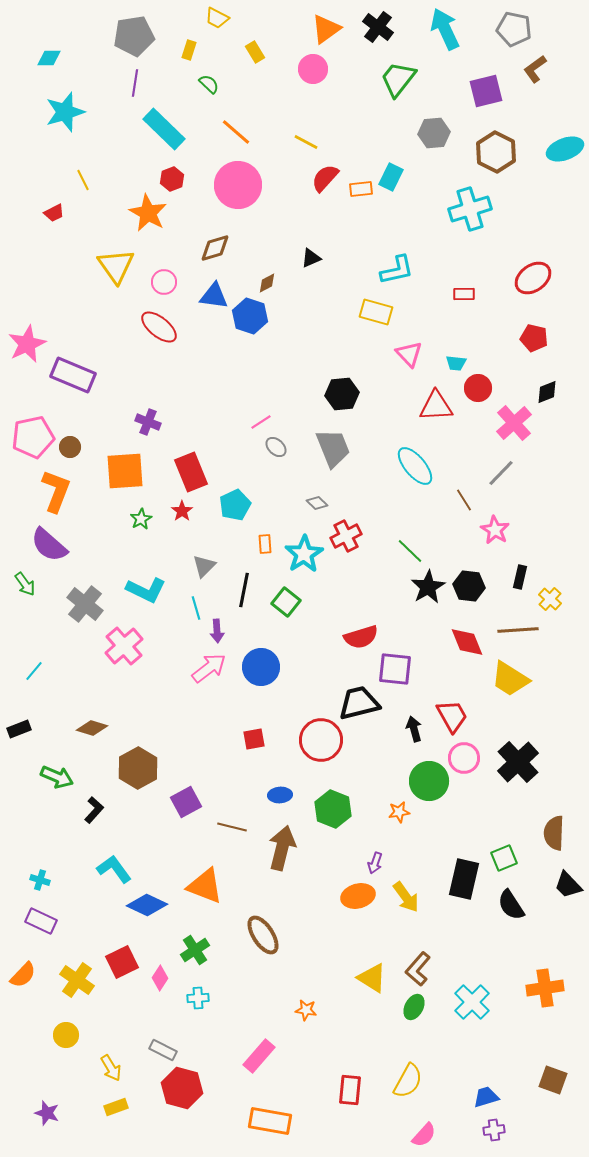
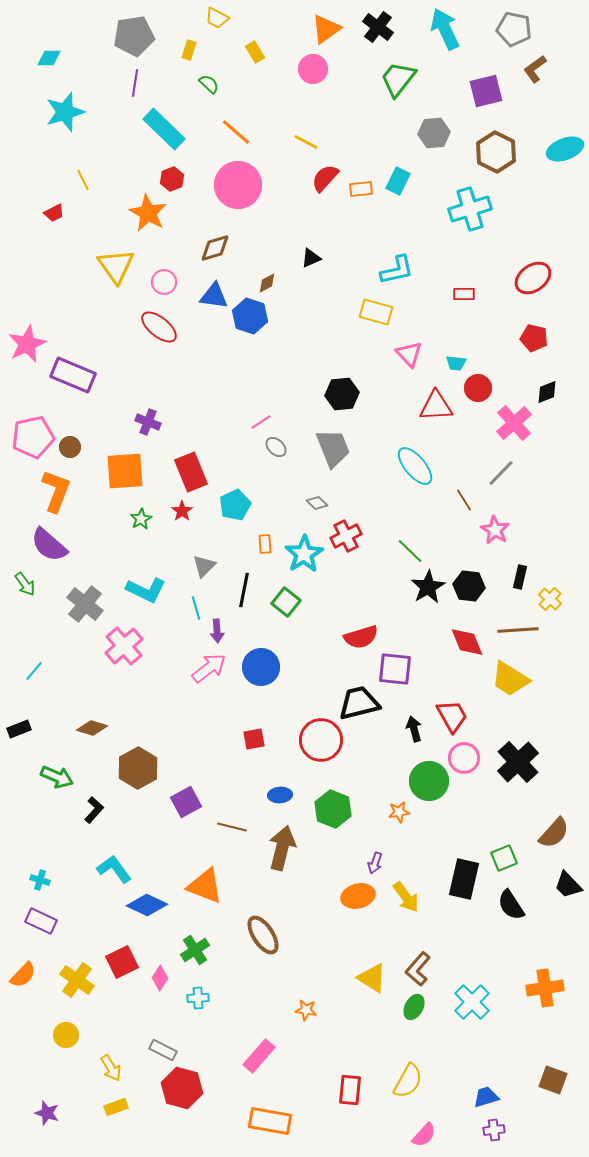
cyan rectangle at (391, 177): moved 7 px right, 4 px down
brown semicircle at (554, 833): rotated 140 degrees counterclockwise
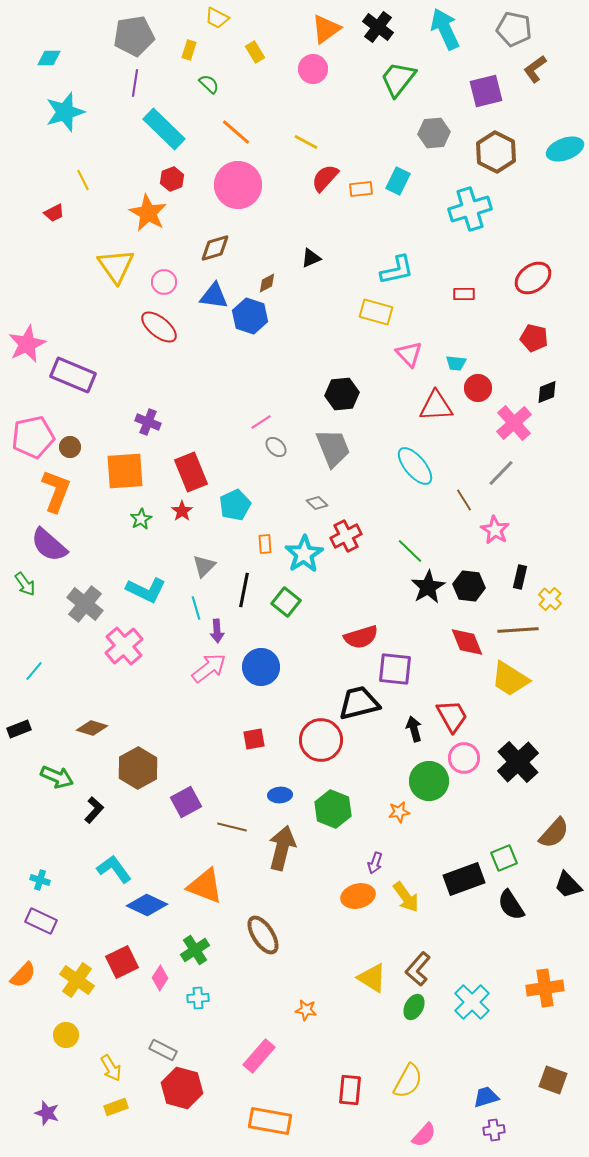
black rectangle at (464, 879): rotated 57 degrees clockwise
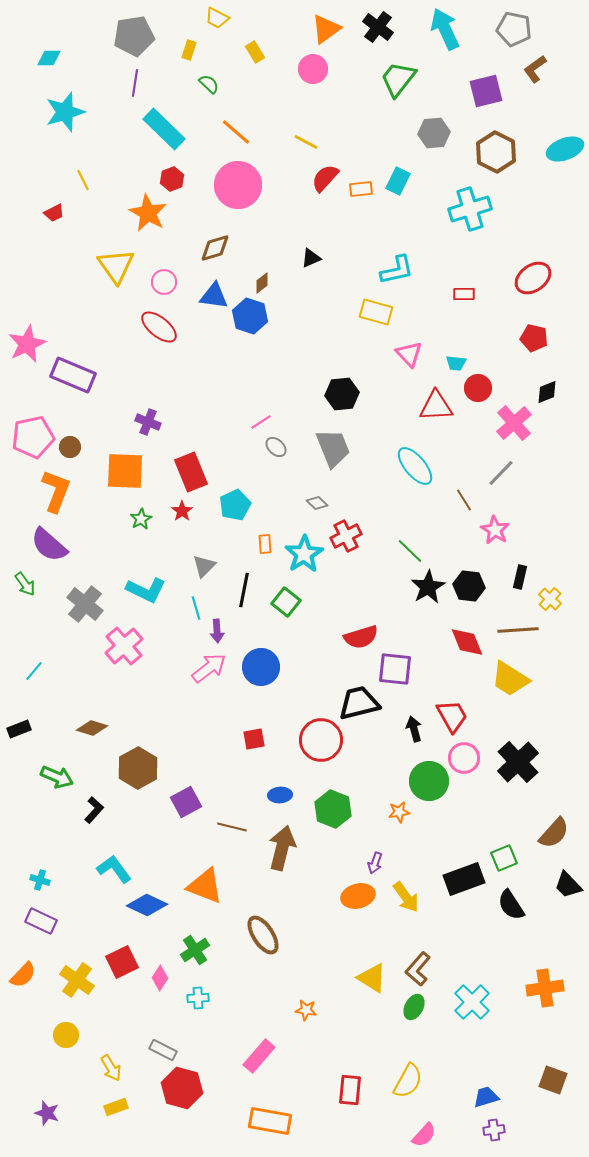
brown diamond at (267, 283): moved 5 px left; rotated 10 degrees counterclockwise
orange square at (125, 471): rotated 6 degrees clockwise
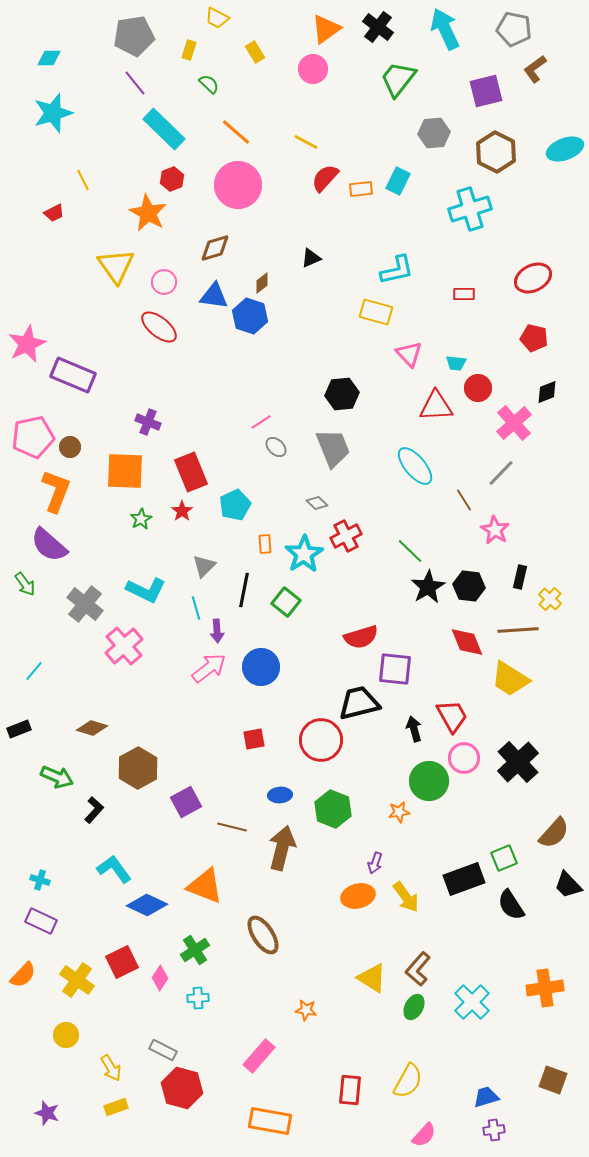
purple line at (135, 83): rotated 48 degrees counterclockwise
cyan star at (65, 112): moved 12 px left, 1 px down
red ellipse at (533, 278): rotated 9 degrees clockwise
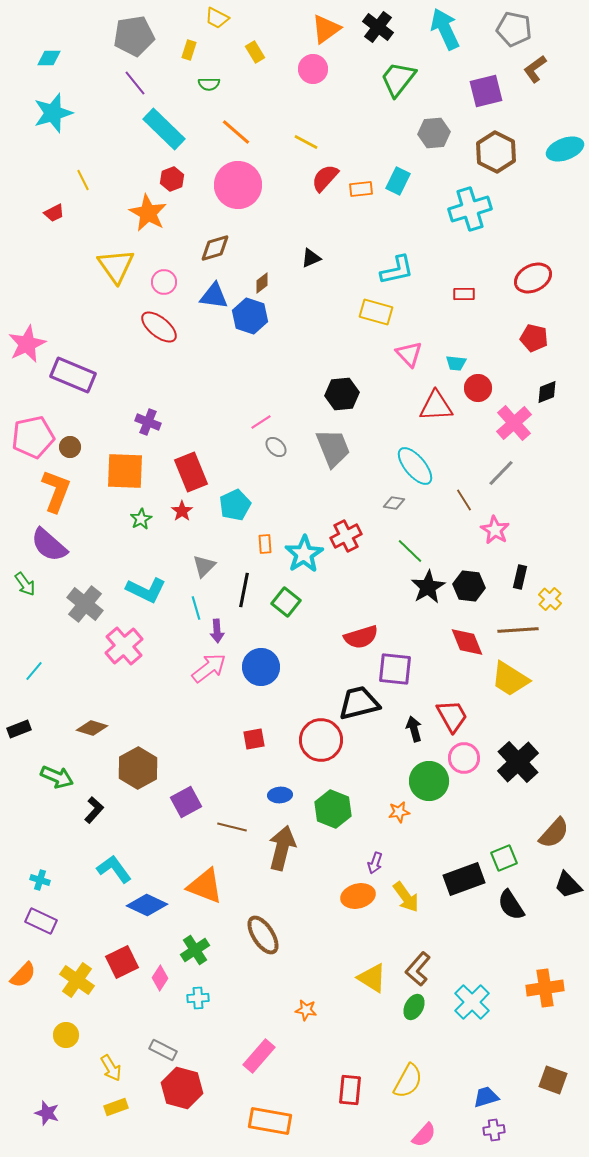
green semicircle at (209, 84): rotated 135 degrees clockwise
gray diamond at (317, 503): moved 77 px right; rotated 35 degrees counterclockwise
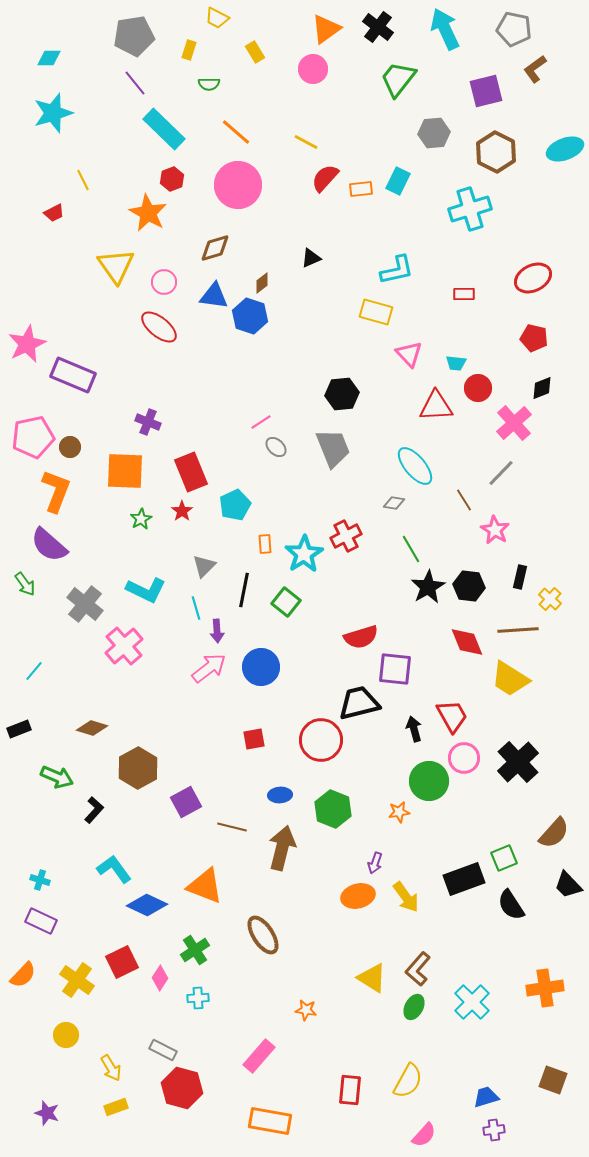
black diamond at (547, 392): moved 5 px left, 4 px up
green line at (410, 551): moved 1 px right, 2 px up; rotated 16 degrees clockwise
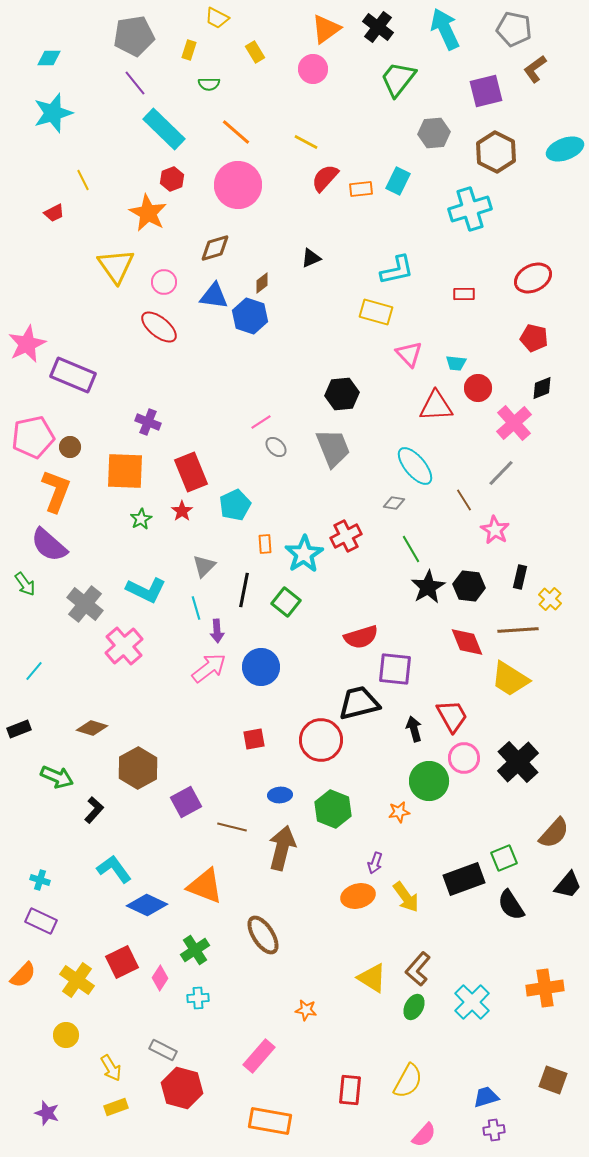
black trapezoid at (568, 885): rotated 96 degrees counterclockwise
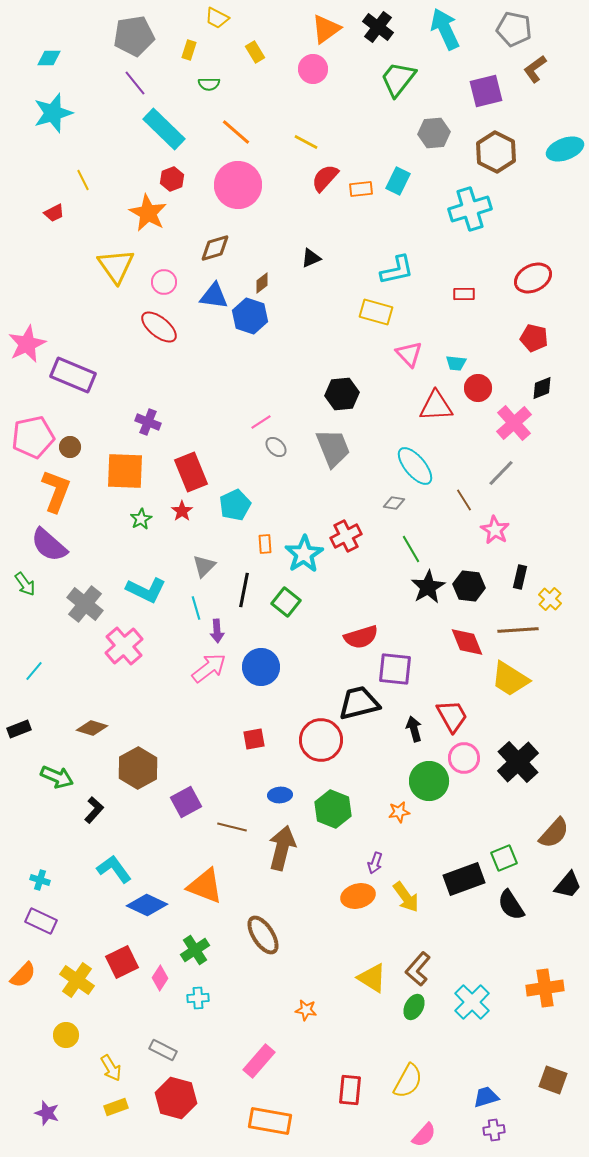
pink rectangle at (259, 1056): moved 5 px down
red hexagon at (182, 1088): moved 6 px left, 10 px down
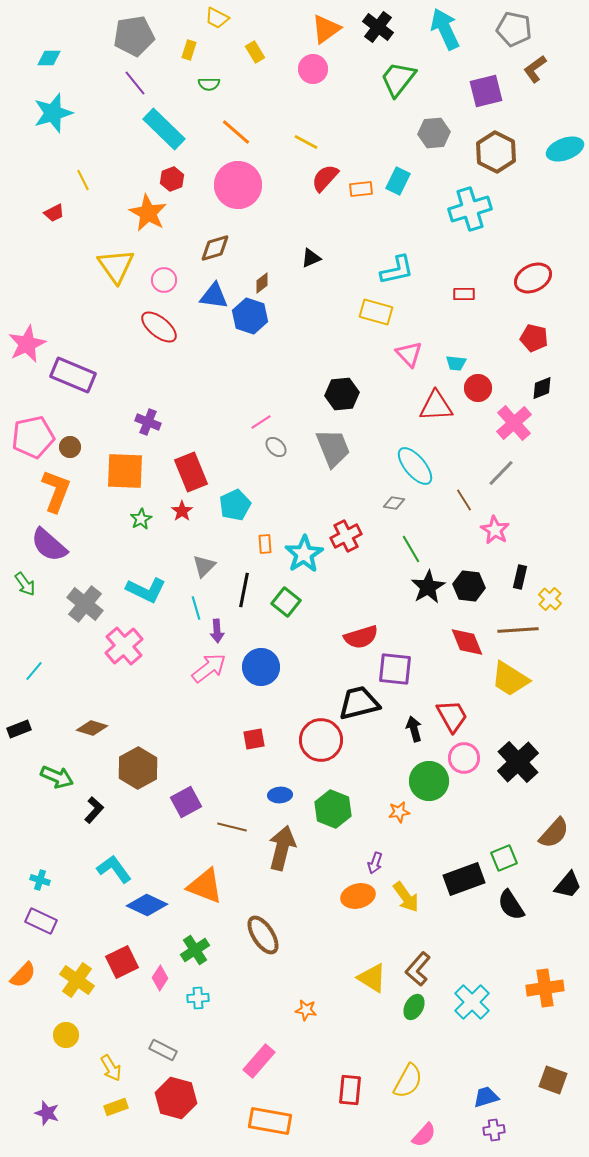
pink circle at (164, 282): moved 2 px up
